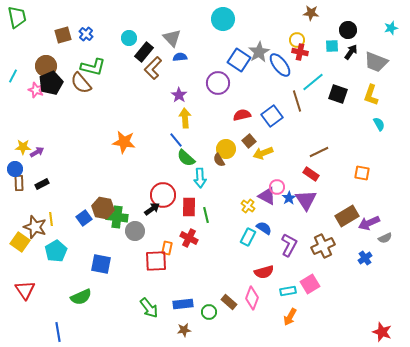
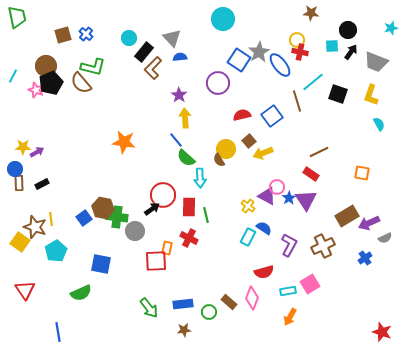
green semicircle at (81, 297): moved 4 px up
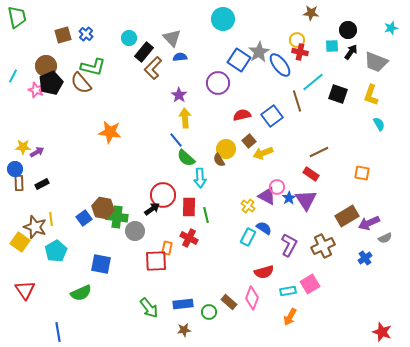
orange star at (124, 142): moved 14 px left, 10 px up
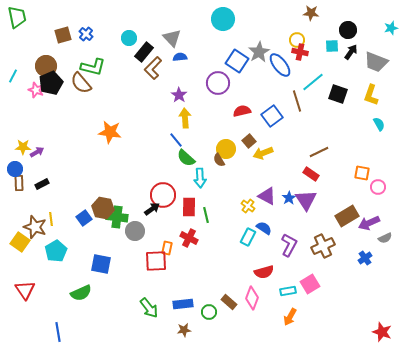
blue square at (239, 60): moved 2 px left, 1 px down
red semicircle at (242, 115): moved 4 px up
pink circle at (277, 187): moved 101 px right
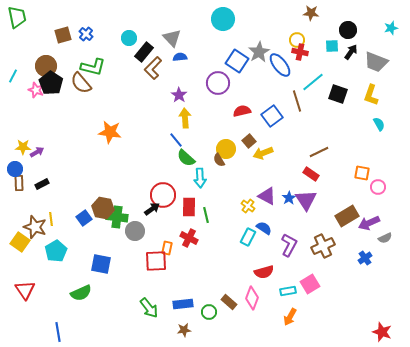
black pentagon at (51, 83): rotated 15 degrees counterclockwise
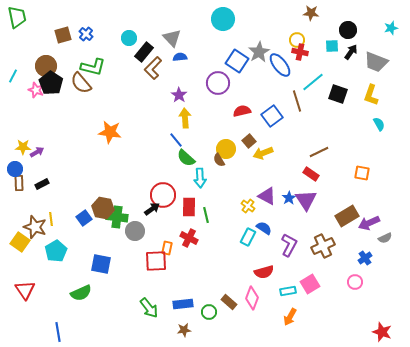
pink circle at (378, 187): moved 23 px left, 95 px down
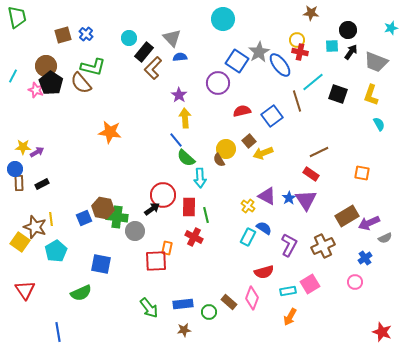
blue square at (84, 218): rotated 14 degrees clockwise
red cross at (189, 238): moved 5 px right, 1 px up
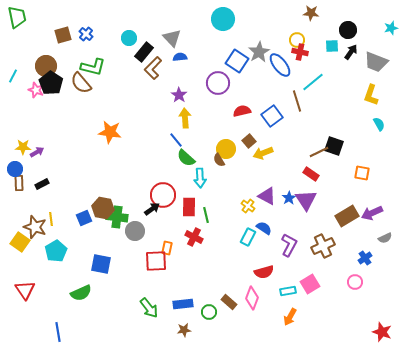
black square at (338, 94): moved 4 px left, 52 px down
purple arrow at (369, 223): moved 3 px right, 10 px up
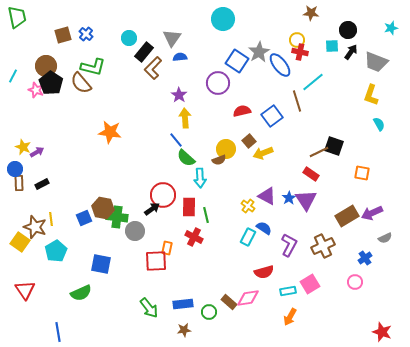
gray triangle at (172, 38): rotated 18 degrees clockwise
yellow star at (23, 147): rotated 21 degrees clockwise
brown semicircle at (219, 160): rotated 80 degrees counterclockwise
pink diamond at (252, 298): moved 4 px left; rotated 60 degrees clockwise
